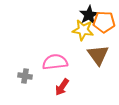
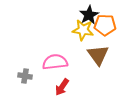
orange pentagon: moved 1 px right, 3 px down
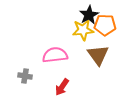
yellow star: rotated 15 degrees counterclockwise
pink semicircle: moved 7 px up
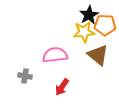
yellow star: moved 1 px right, 2 px down
brown triangle: rotated 15 degrees counterclockwise
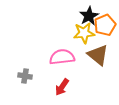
black star: moved 1 px down
orange pentagon: rotated 25 degrees counterclockwise
yellow star: moved 1 px down
pink semicircle: moved 7 px right, 2 px down
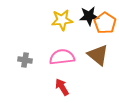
black star: rotated 24 degrees clockwise
orange pentagon: moved 2 px up; rotated 15 degrees counterclockwise
yellow star: moved 22 px left, 13 px up
gray cross: moved 16 px up
red arrow: rotated 114 degrees clockwise
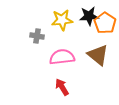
gray cross: moved 12 px right, 24 px up
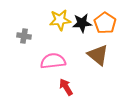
black star: moved 7 px left, 7 px down
yellow star: moved 2 px left
gray cross: moved 13 px left
pink semicircle: moved 9 px left, 4 px down
red arrow: moved 4 px right
